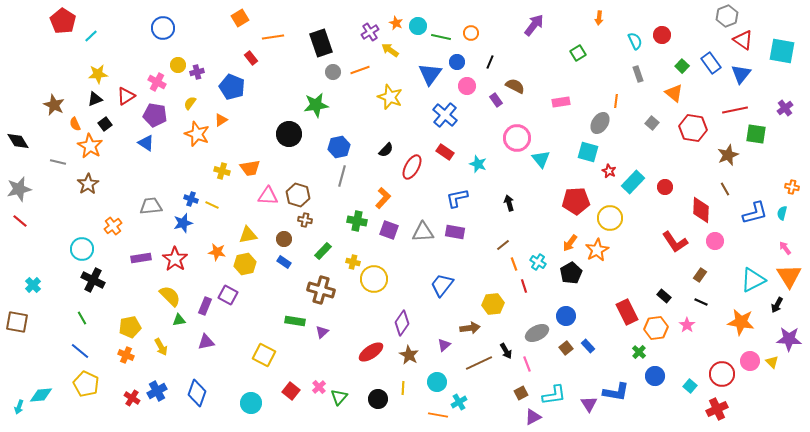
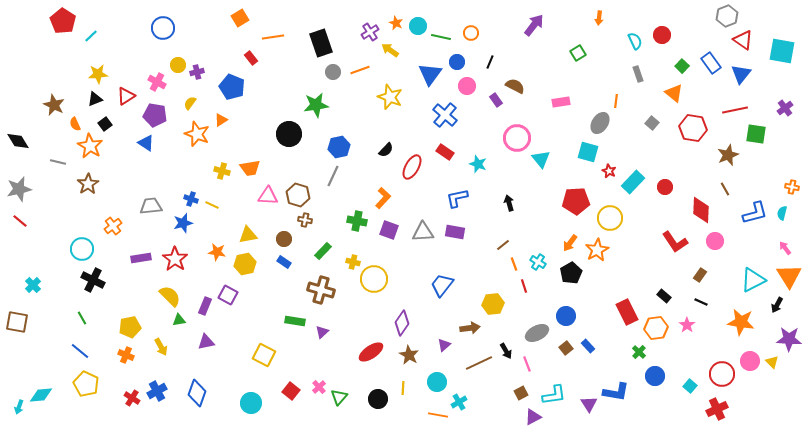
gray line at (342, 176): moved 9 px left; rotated 10 degrees clockwise
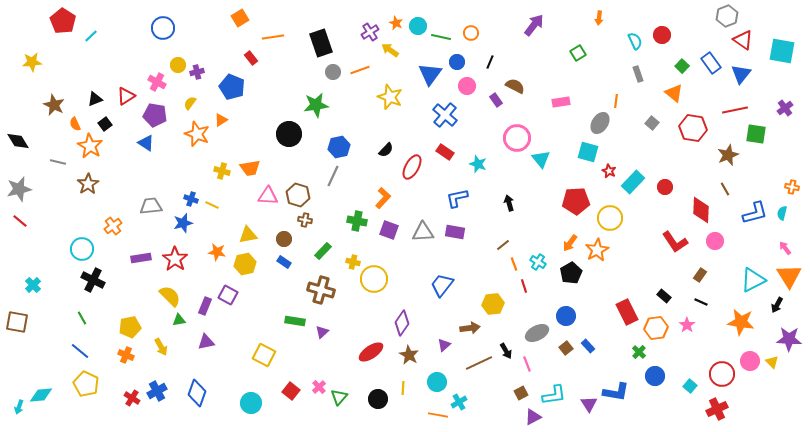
yellow star at (98, 74): moved 66 px left, 12 px up
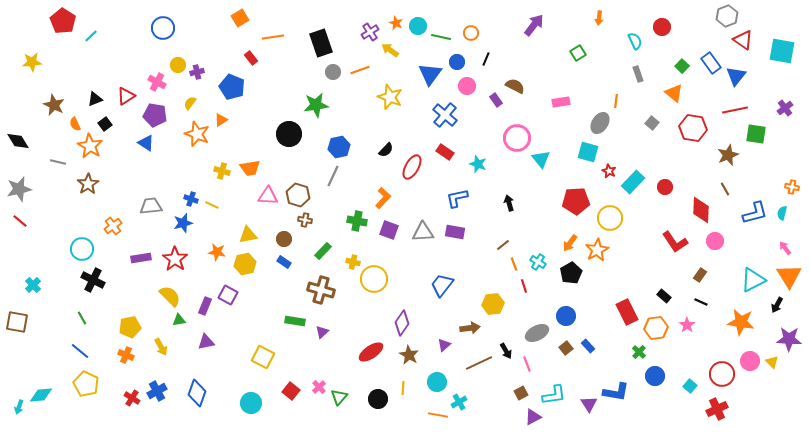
red circle at (662, 35): moved 8 px up
black line at (490, 62): moved 4 px left, 3 px up
blue triangle at (741, 74): moved 5 px left, 2 px down
yellow square at (264, 355): moved 1 px left, 2 px down
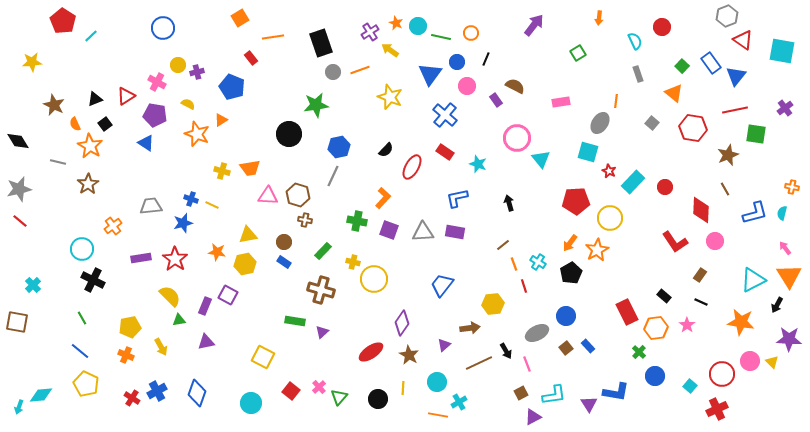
yellow semicircle at (190, 103): moved 2 px left, 1 px down; rotated 80 degrees clockwise
brown circle at (284, 239): moved 3 px down
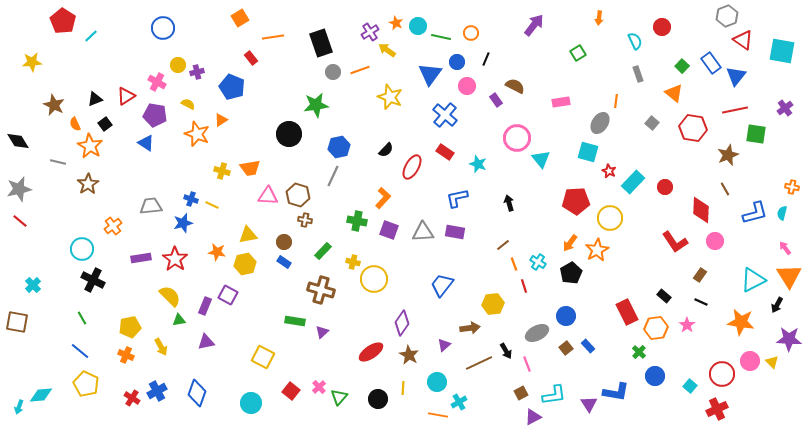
yellow arrow at (390, 50): moved 3 px left
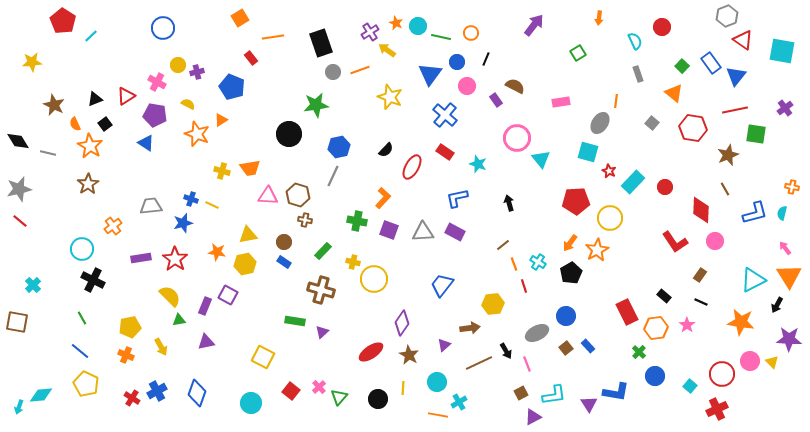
gray line at (58, 162): moved 10 px left, 9 px up
purple rectangle at (455, 232): rotated 18 degrees clockwise
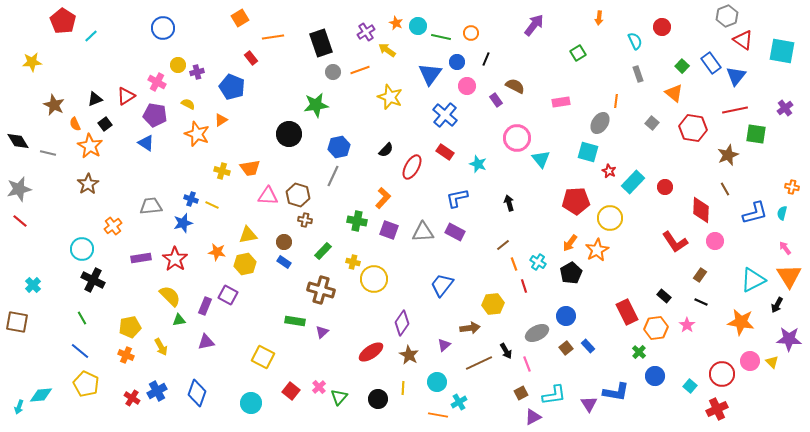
purple cross at (370, 32): moved 4 px left
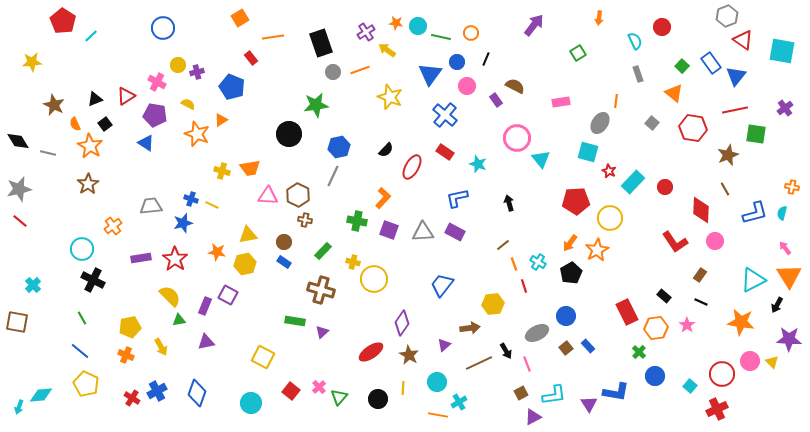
orange star at (396, 23): rotated 16 degrees counterclockwise
brown hexagon at (298, 195): rotated 10 degrees clockwise
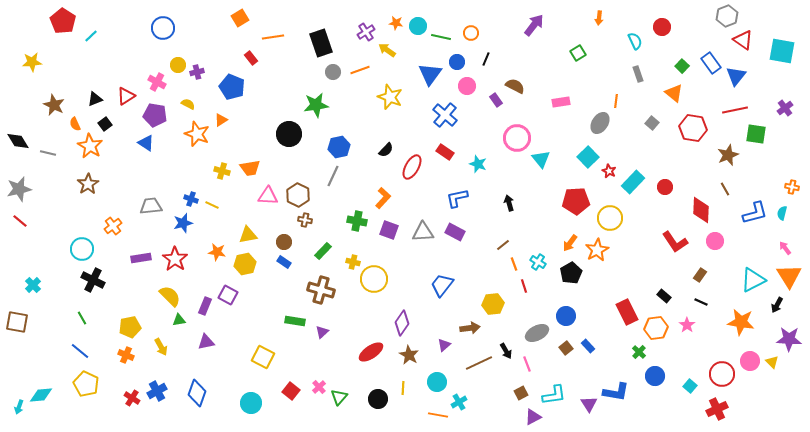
cyan square at (588, 152): moved 5 px down; rotated 30 degrees clockwise
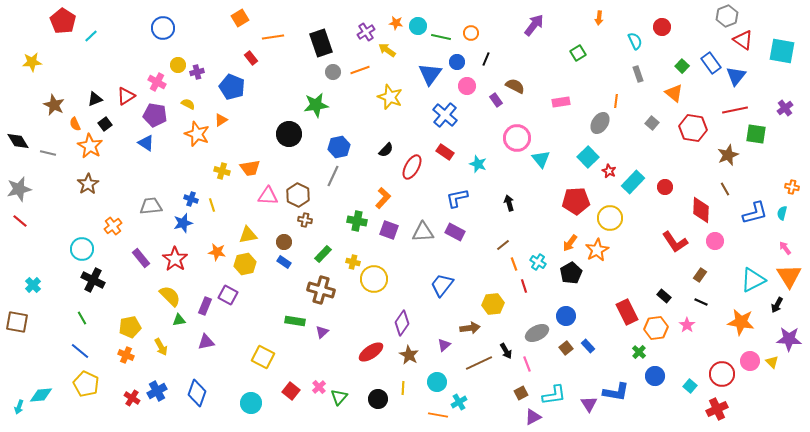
yellow line at (212, 205): rotated 48 degrees clockwise
green rectangle at (323, 251): moved 3 px down
purple rectangle at (141, 258): rotated 60 degrees clockwise
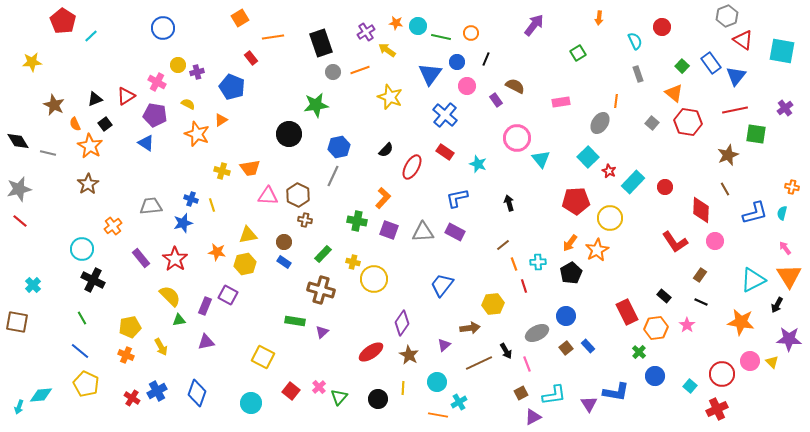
red hexagon at (693, 128): moved 5 px left, 6 px up
cyan cross at (538, 262): rotated 35 degrees counterclockwise
